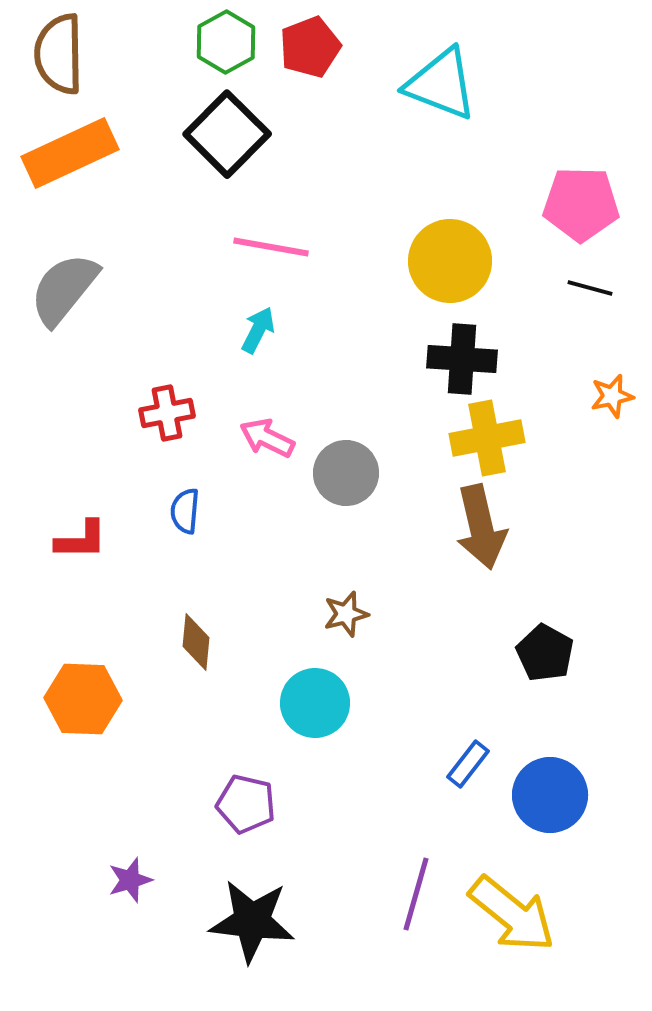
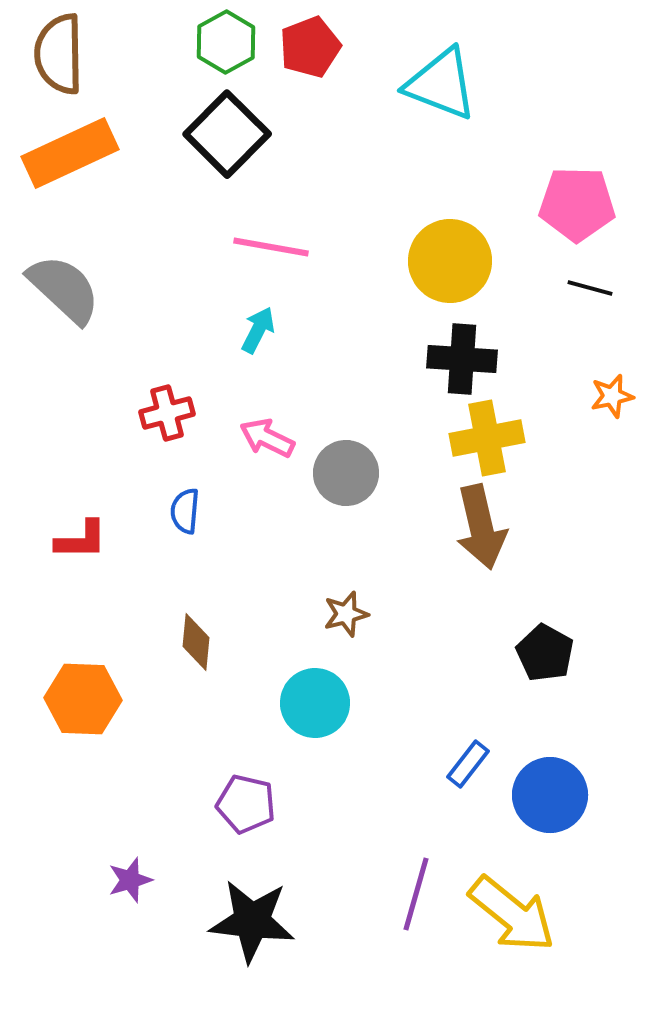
pink pentagon: moved 4 px left
gray semicircle: rotated 94 degrees clockwise
red cross: rotated 4 degrees counterclockwise
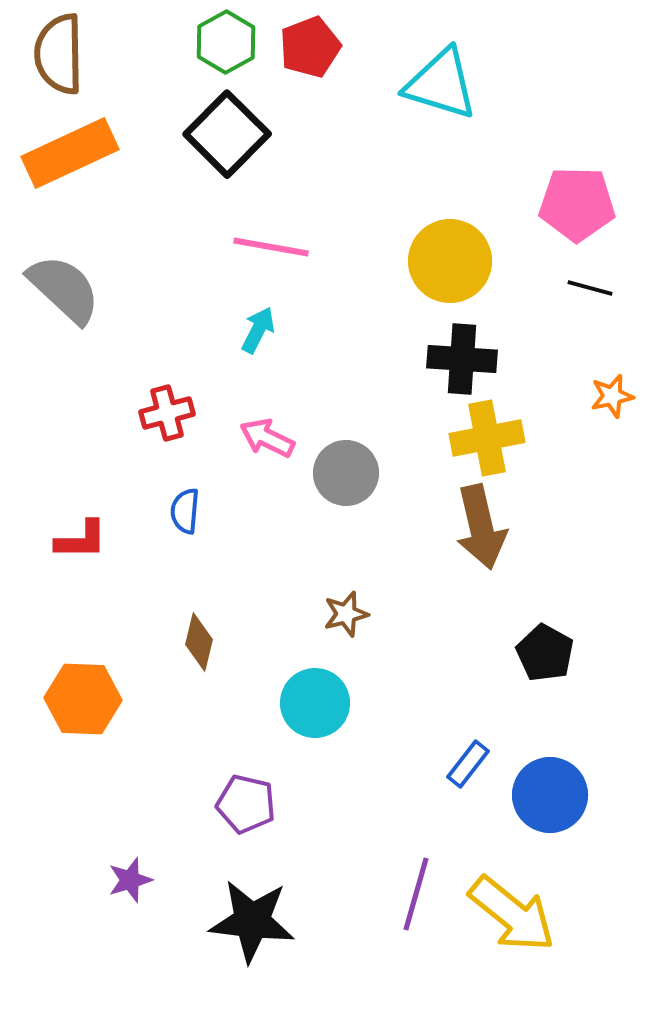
cyan triangle: rotated 4 degrees counterclockwise
brown diamond: moved 3 px right; rotated 8 degrees clockwise
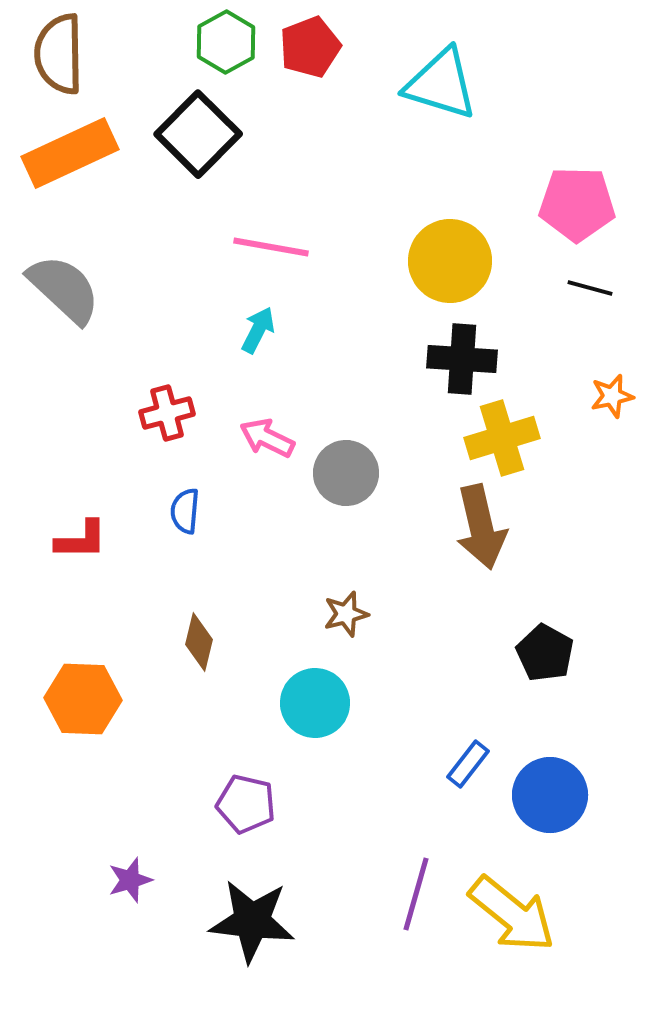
black square: moved 29 px left
yellow cross: moved 15 px right; rotated 6 degrees counterclockwise
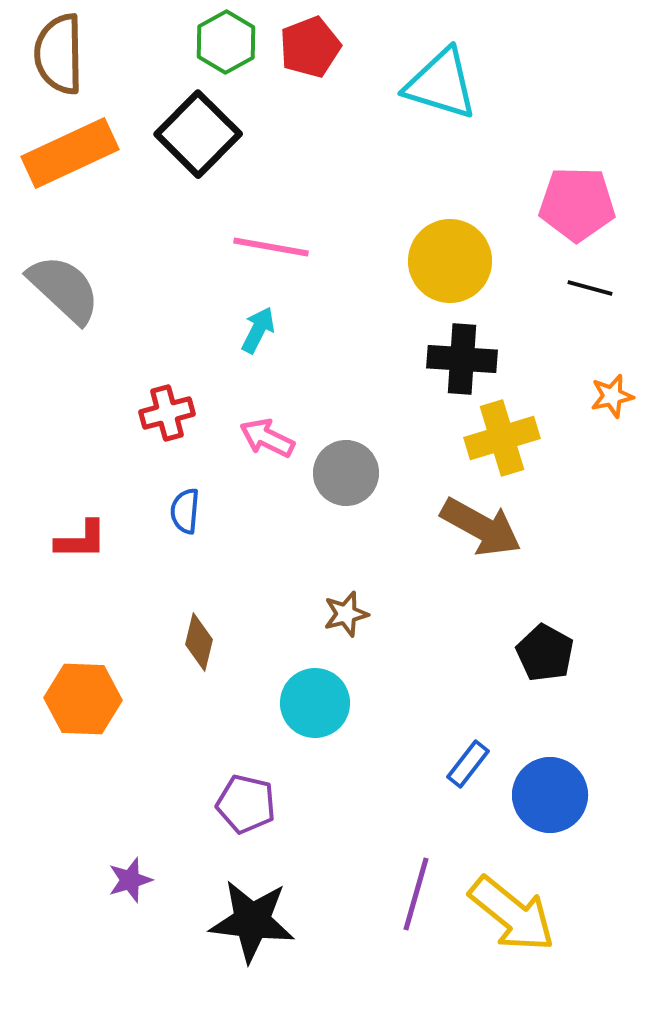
brown arrow: rotated 48 degrees counterclockwise
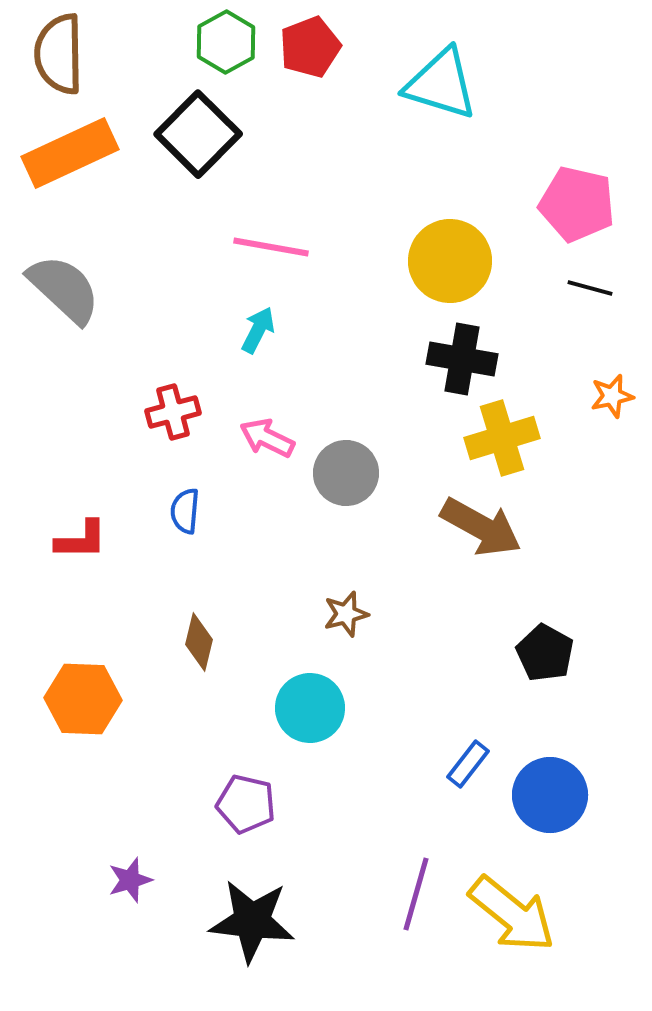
pink pentagon: rotated 12 degrees clockwise
black cross: rotated 6 degrees clockwise
red cross: moved 6 px right, 1 px up
cyan circle: moved 5 px left, 5 px down
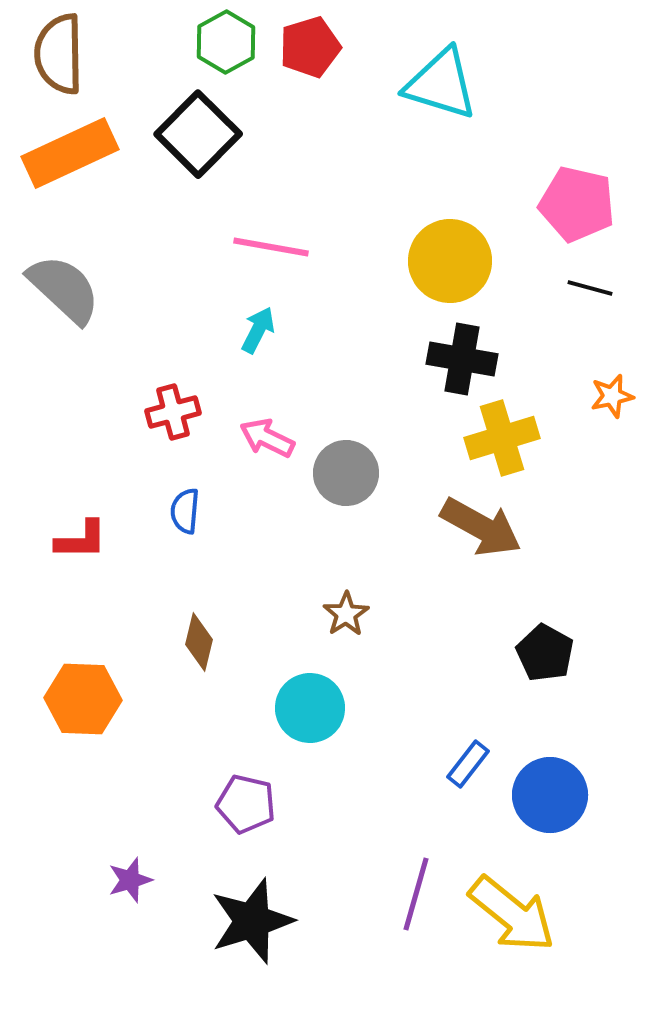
red pentagon: rotated 4 degrees clockwise
brown star: rotated 18 degrees counterclockwise
black star: rotated 24 degrees counterclockwise
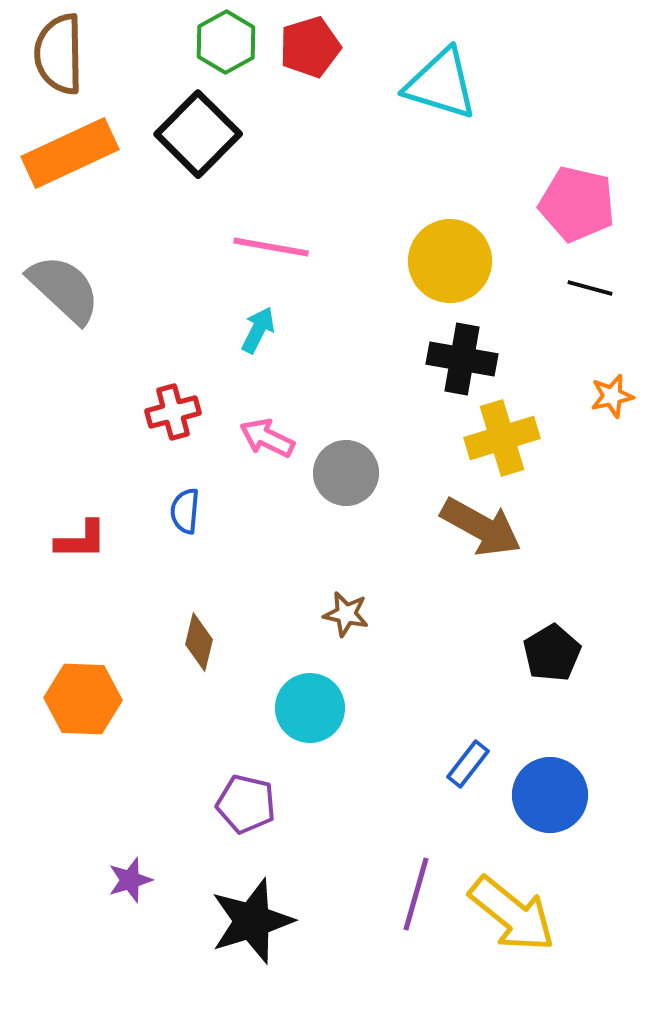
brown star: rotated 27 degrees counterclockwise
black pentagon: moved 7 px right; rotated 12 degrees clockwise
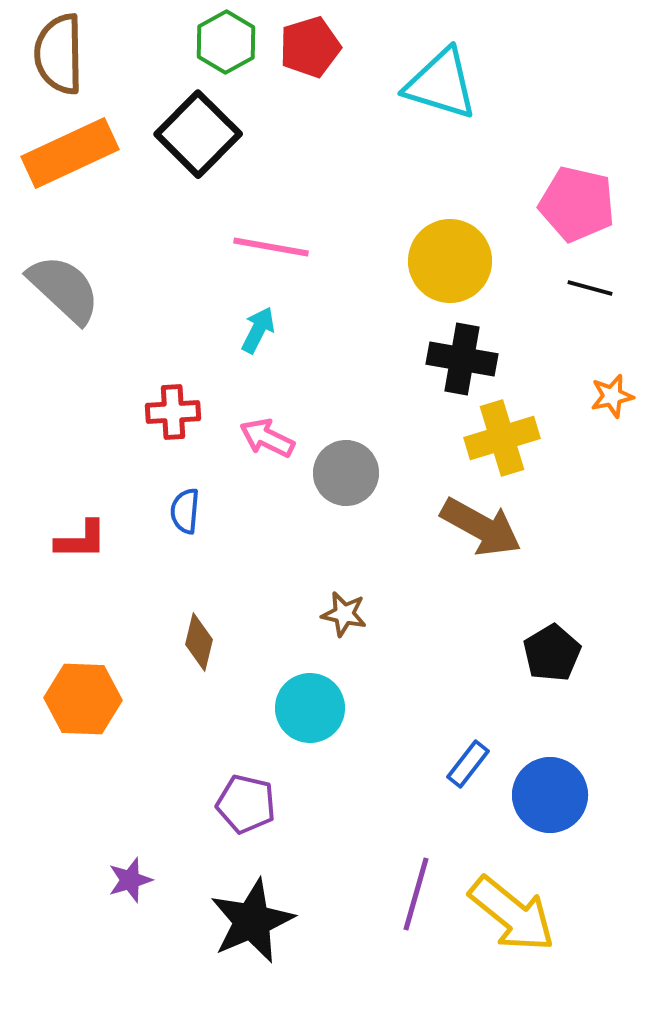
red cross: rotated 12 degrees clockwise
brown star: moved 2 px left
black star: rotated 6 degrees counterclockwise
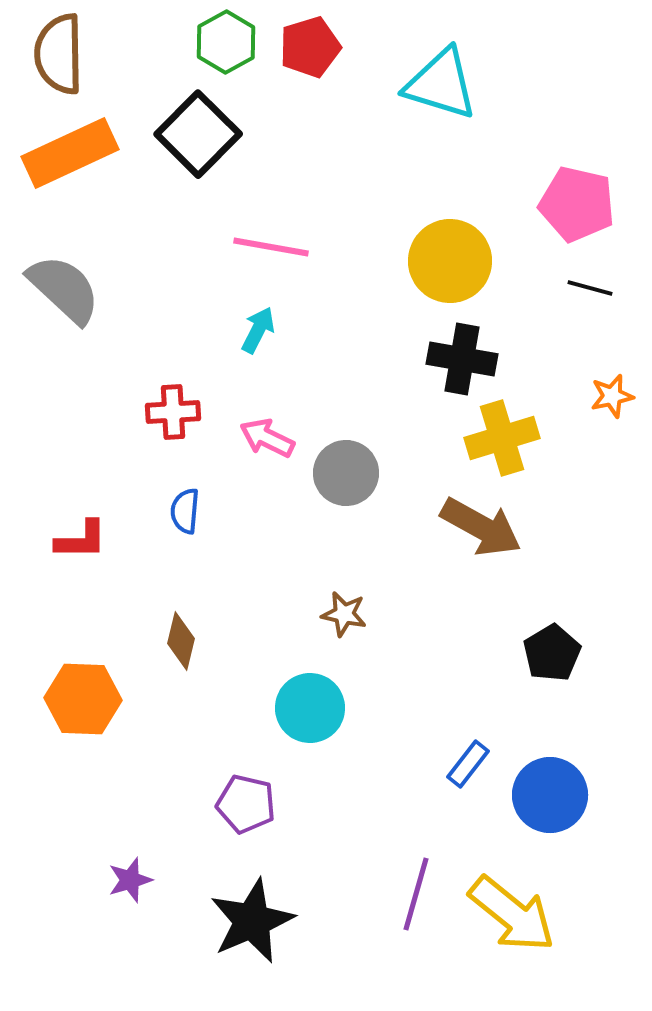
brown diamond: moved 18 px left, 1 px up
